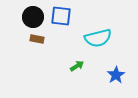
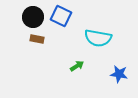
blue square: rotated 20 degrees clockwise
cyan semicircle: rotated 24 degrees clockwise
blue star: moved 3 px right, 1 px up; rotated 30 degrees counterclockwise
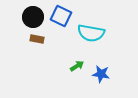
cyan semicircle: moved 7 px left, 5 px up
blue star: moved 18 px left
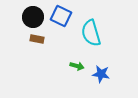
cyan semicircle: rotated 64 degrees clockwise
green arrow: rotated 48 degrees clockwise
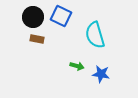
cyan semicircle: moved 4 px right, 2 px down
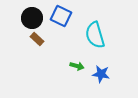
black circle: moved 1 px left, 1 px down
brown rectangle: rotated 32 degrees clockwise
